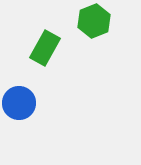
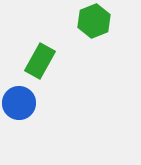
green rectangle: moved 5 px left, 13 px down
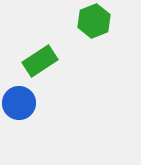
green rectangle: rotated 28 degrees clockwise
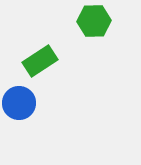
green hexagon: rotated 20 degrees clockwise
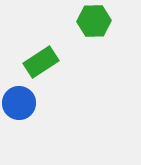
green rectangle: moved 1 px right, 1 px down
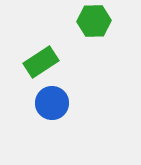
blue circle: moved 33 px right
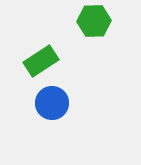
green rectangle: moved 1 px up
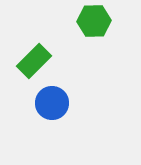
green rectangle: moved 7 px left; rotated 12 degrees counterclockwise
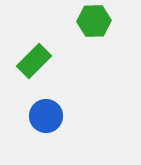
blue circle: moved 6 px left, 13 px down
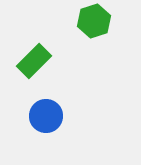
green hexagon: rotated 16 degrees counterclockwise
